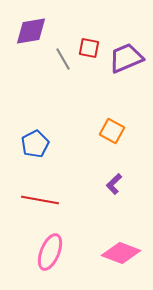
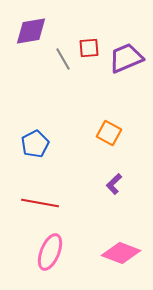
red square: rotated 15 degrees counterclockwise
orange square: moved 3 px left, 2 px down
red line: moved 3 px down
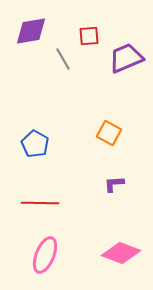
red square: moved 12 px up
blue pentagon: rotated 16 degrees counterclockwise
purple L-shape: rotated 40 degrees clockwise
red line: rotated 9 degrees counterclockwise
pink ellipse: moved 5 px left, 3 px down
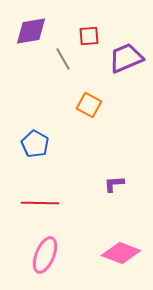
orange square: moved 20 px left, 28 px up
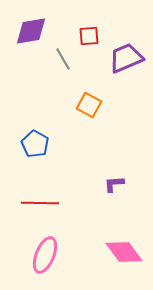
pink diamond: moved 3 px right, 1 px up; rotated 33 degrees clockwise
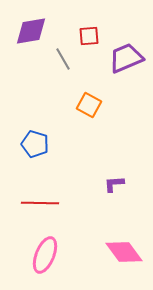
blue pentagon: rotated 12 degrees counterclockwise
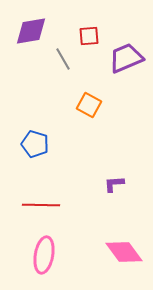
red line: moved 1 px right, 2 px down
pink ellipse: moved 1 px left; rotated 12 degrees counterclockwise
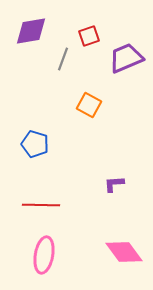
red square: rotated 15 degrees counterclockwise
gray line: rotated 50 degrees clockwise
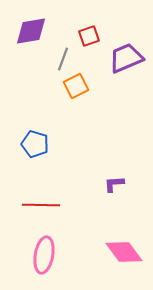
orange square: moved 13 px left, 19 px up; rotated 35 degrees clockwise
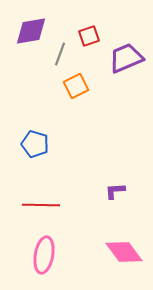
gray line: moved 3 px left, 5 px up
purple L-shape: moved 1 px right, 7 px down
